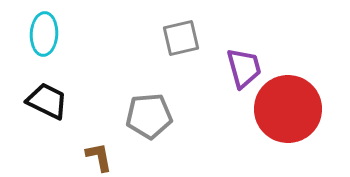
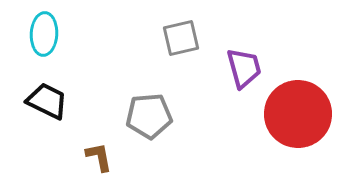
red circle: moved 10 px right, 5 px down
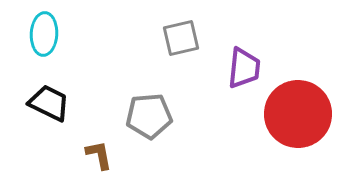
purple trapezoid: rotated 21 degrees clockwise
black trapezoid: moved 2 px right, 2 px down
brown L-shape: moved 2 px up
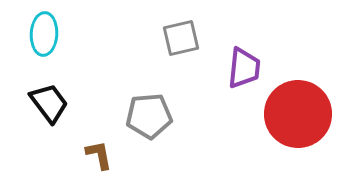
black trapezoid: rotated 27 degrees clockwise
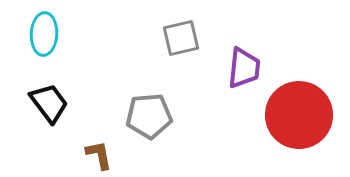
red circle: moved 1 px right, 1 px down
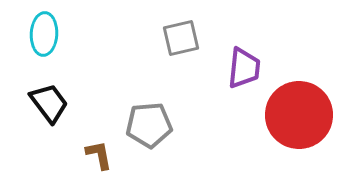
gray pentagon: moved 9 px down
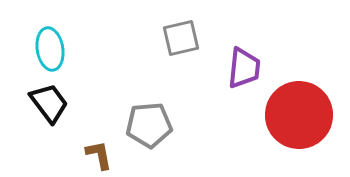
cyan ellipse: moved 6 px right, 15 px down; rotated 12 degrees counterclockwise
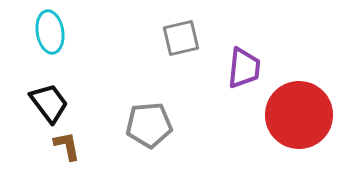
cyan ellipse: moved 17 px up
brown L-shape: moved 32 px left, 9 px up
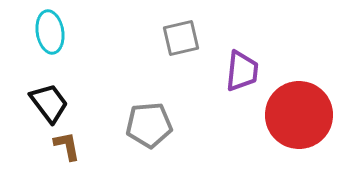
purple trapezoid: moved 2 px left, 3 px down
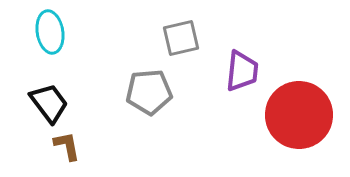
gray pentagon: moved 33 px up
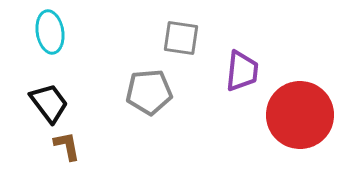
gray square: rotated 21 degrees clockwise
red circle: moved 1 px right
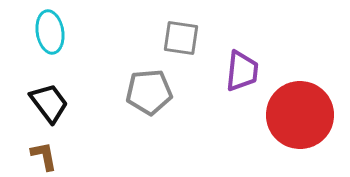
brown L-shape: moved 23 px left, 10 px down
